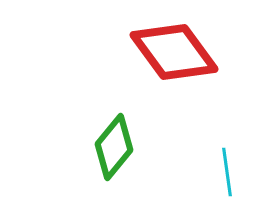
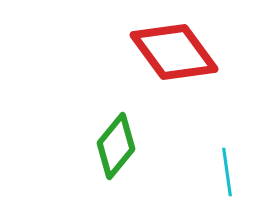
green diamond: moved 2 px right, 1 px up
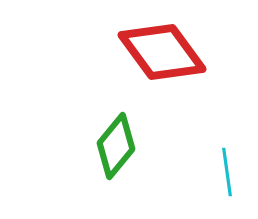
red diamond: moved 12 px left
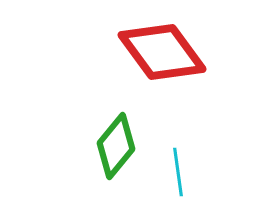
cyan line: moved 49 px left
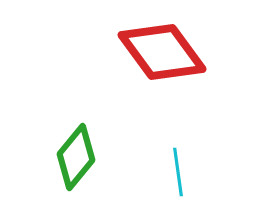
green diamond: moved 40 px left, 11 px down
